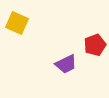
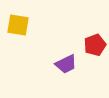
yellow square: moved 1 px right, 2 px down; rotated 15 degrees counterclockwise
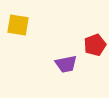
purple trapezoid: rotated 15 degrees clockwise
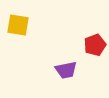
purple trapezoid: moved 6 px down
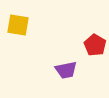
red pentagon: rotated 20 degrees counterclockwise
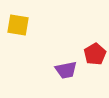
red pentagon: moved 9 px down; rotated 10 degrees clockwise
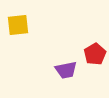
yellow square: rotated 15 degrees counterclockwise
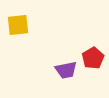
red pentagon: moved 2 px left, 4 px down
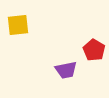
red pentagon: moved 1 px right, 8 px up; rotated 10 degrees counterclockwise
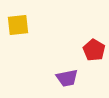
purple trapezoid: moved 1 px right, 8 px down
